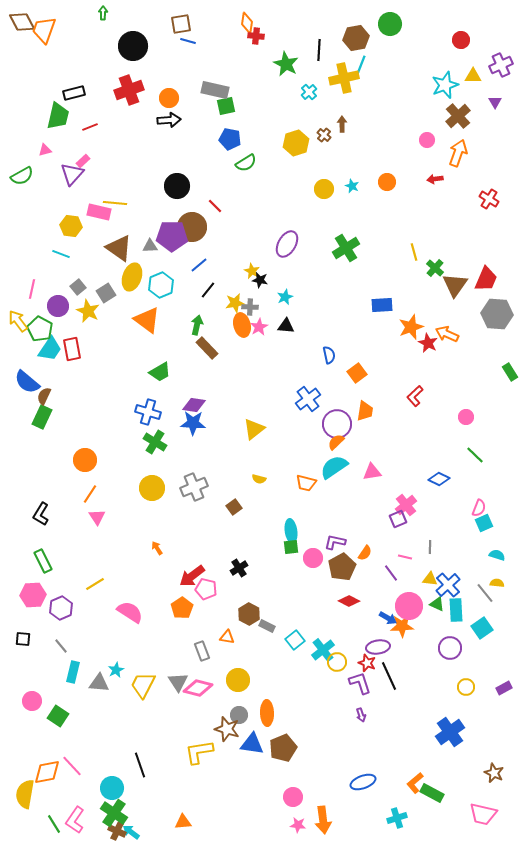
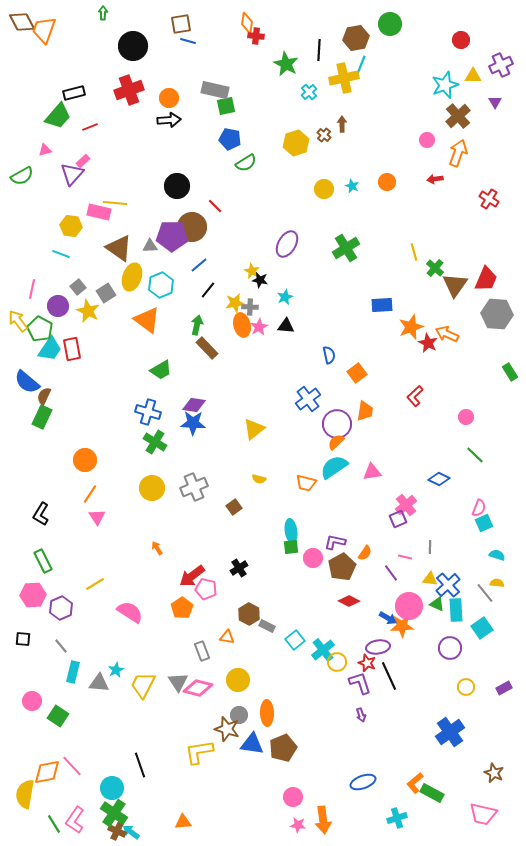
green trapezoid at (58, 116): rotated 28 degrees clockwise
green trapezoid at (160, 372): moved 1 px right, 2 px up
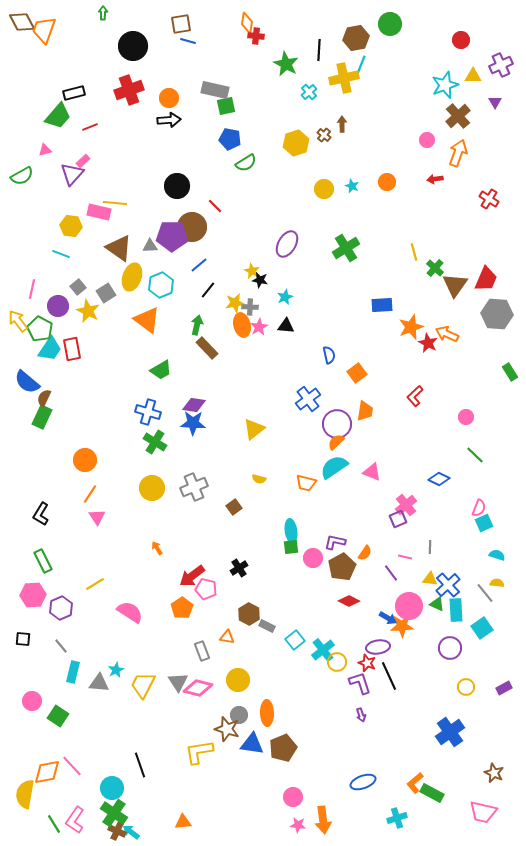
brown semicircle at (44, 396): moved 2 px down
pink triangle at (372, 472): rotated 30 degrees clockwise
pink trapezoid at (483, 814): moved 2 px up
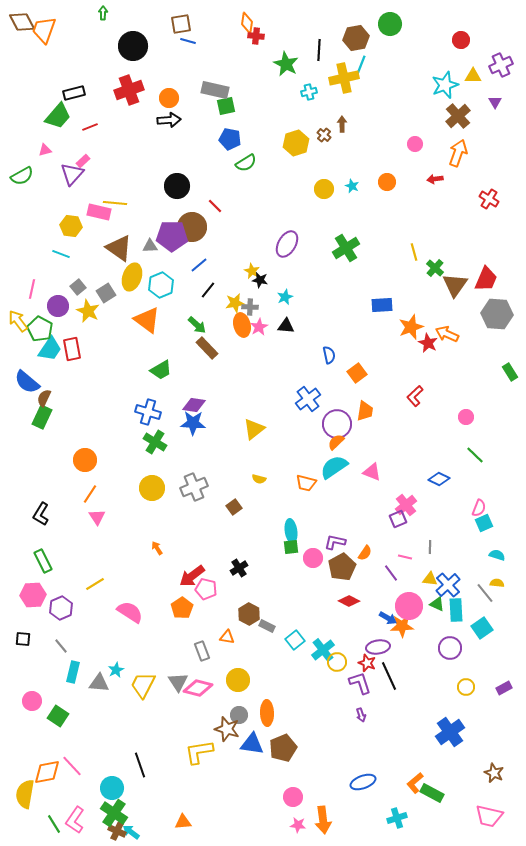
cyan cross at (309, 92): rotated 28 degrees clockwise
pink circle at (427, 140): moved 12 px left, 4 px down
green arrow at (197, 325): rotated 120 degrees clockwise
pink trapezoid at (483, 812): moved 6 px right, 4 px down
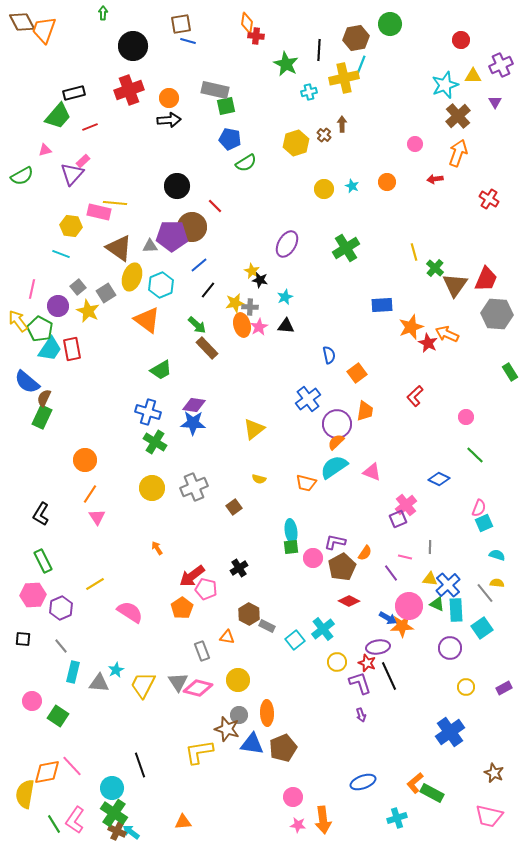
cyan cross at (323, 650): moved 21 px up
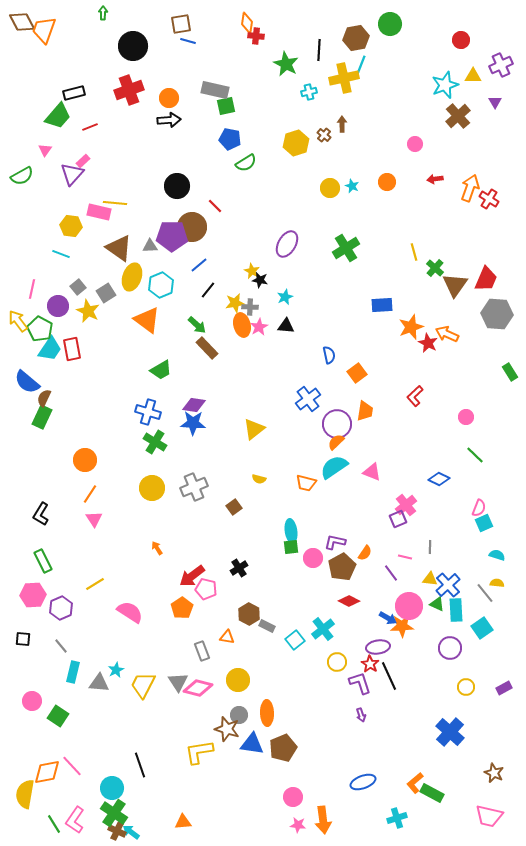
pink triangle at (45, 150): rotated 40 degrees counterclockwise
orange arrow at (458, 153): moved 12 px right, 35 px down
yellow circle at (324, 189): moved 6 px right, 1 px up
pink triangle at (97, 517): moved 3 px left, 2 px down
red star at (367, 663): moved 3 px right, 1 px down; rotated 12 degrees clockwise
blue cross at (450, 732): rotated 12 degrees counterclockwise
